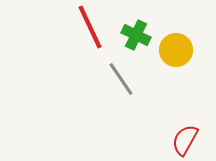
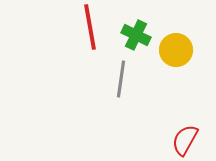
red line: rotated 15 degrees clockwise
gray line: rotated 42 degrees clockwise
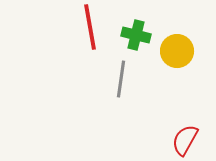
green cross: rotated 12 degrees counterclockwise
yellow circle: moved 1 px right, 1 px down
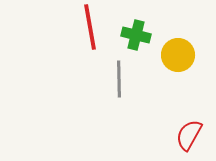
yellow circle: moved 1 px right, 4 px down
gray line: moved 2 px left; rotated 9 degrees counterclockwise
red semicircle: moved 4 px right, 5 px up
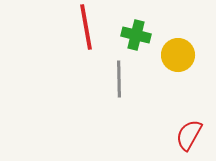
red line: moved 4 px left
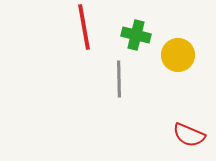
red line: moved 2 px left
red semicircle: rotated 96 degrees counterclockwise
